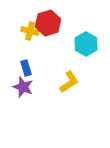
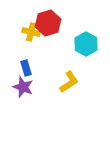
yellow cross: moved 1 px right, 1 px down
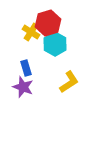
yellow cross: rotated 18 degrees clockwise
cyan hexagon: moved 31 px left
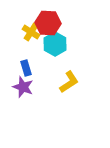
red hexagon: rotated 20 degrees clockwise
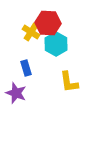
cyan hexagon: moved 1 px right
yellow L-shape: rotated 115 degrees clockwise
purple star: moved 7 px left, 6 px down
